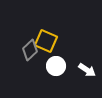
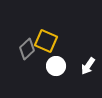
gray diamond: moved 3 px left, 1 px up
white arrow: moved 1 px right, 4 px up; rotated 90 degrees clockwise
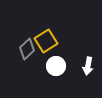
yellow square: rotated 35 degrees clockwise
white arrow: rotated 24 degrees counterclockwise
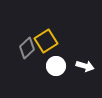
gray diamond: moved 1 px up
white arrow: moved 3 px left; rotated 84 degrees counterclockwise
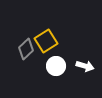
gray diamond: moved 1 px left, 1 px down
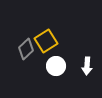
white arrow: moved 2 px right; rotated 78 degrees clockwise
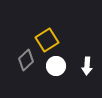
yellow square: moved 1 px right, 1 px up
gray diamond: moved 11 px down
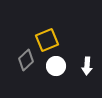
yellow square: rotated 10 degrees clockwise
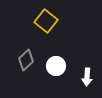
yellow square: moved 1 px left, 19 px up; rotated 30 degrees counterclockwise
white arrow: moved 11 px down
